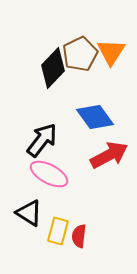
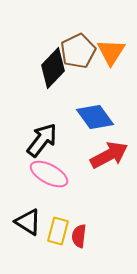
brown pentagon: moved 2 px left, 3 px up
black triangle: moved 1 px left, 9 px down
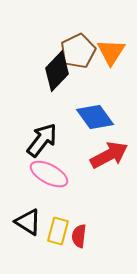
black diamond: moved 4 px right, 3 px down
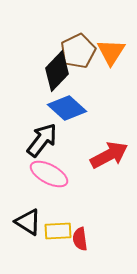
blue diamond: moved 28 px left, 9 px up; rotated 12 degrees counterclockwise
yellow rectangle: rotated 72 degrees clockwise
red semicircle: moved 1 px right, 3 px down; rotated 15 degrees counterclockwise
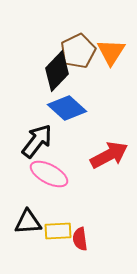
black arrow: moved 5 px left, 1 px down
black triangle: rotated 36 degrees counterclockwise
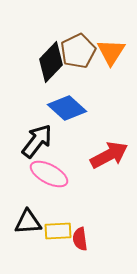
black diamond: moved 6 px left, 9 px up
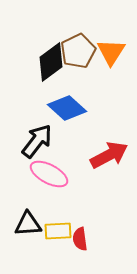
black diamond: rotated 9 degrees clockwise
black triangle: moved 2 px down
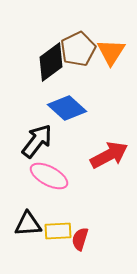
brown pentagon: moved 2 px up
pink ellipse: moved 2 px down
red semicircle: rotated 25 degrees clockwise
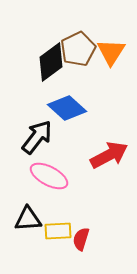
black arrow: moved 4 px up
black triangle: moved 5 px up
red semicircle: moved 1 px right
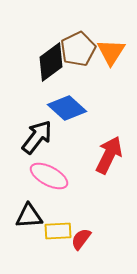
red arrow: rotated 36 degrees counterclockwise
black triangle: moved 1 px right, 3 px up
red semicircle: rotated 20 degrees clockwise
